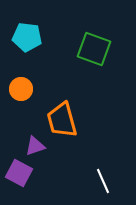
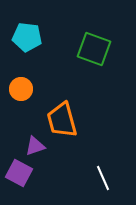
white line: moved 3 px up
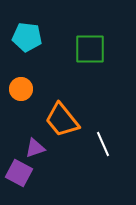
green square: moved 4 px left; rotated 20 degrees counterclockwise
orange trapezoid: rotated 24 degrees counterclockwise
purple triangle: moved 2 px down
white line: moved 34 px up
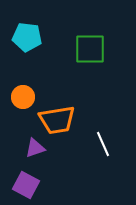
orange circle: moved 2 px right, 8 px down
orange trapezoid: moved 5 px left; rotated 60 degrees counterclockwise
purple square: moved 7 px right, 12 px down
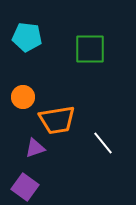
white line: moved 1 px up; rotated 15 degrees counterclockwise
purple square: moved 1 px left, 2 px down; rotated 8 degrees clockwise
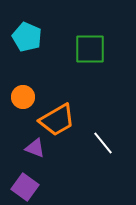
cyan pentagon: rotated 16 degrees clockwise
orange trapezoid: rotated 21 degrees counterclockwise
purple triangle: rotated 40 degrees clockwise
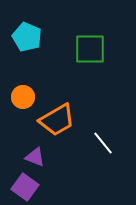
purple triangle: moved 9 px down
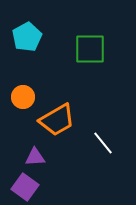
cyan pentagon: rotated 20 degrees clockwise
purple triangle: rotated 25 degrees counterclockwise
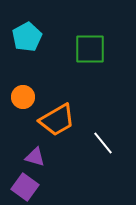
purple triangle: rotated 20 degrees clockwise
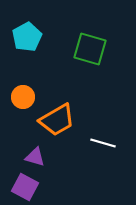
green square: rotated 16 degrees clockwise
white line: rotated 35 degrees counterclockwise
purple square: rotated 8 degrees counterclockwise
